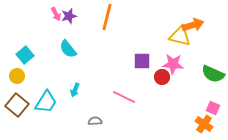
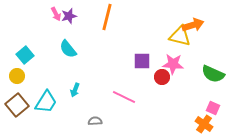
brown square: rotated 10 degrees clockwise
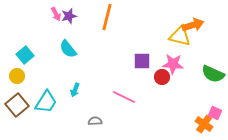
pink square: moved 2 px right, 5 px down
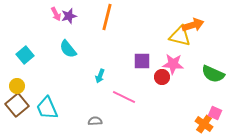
yellow circle: moved 10 px down
cyan arrow: moved 25 px right, 14 px up
cyan trapezoid: moved 1 px right, 6 px down; rotated 125 degrees clockwise
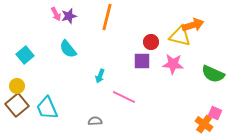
red circle: moved 11 px left, 35 px up
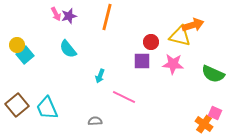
yellow circle: moved 41 px up
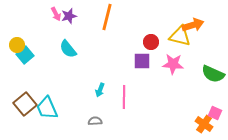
cyan arrow: moved 14 px down
pink line: rotated 65 degrees clockwise
brown square: moved 8 px right, 1 px up
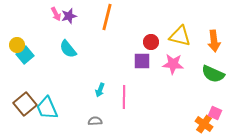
orange arrow: moved 21 px right, 16 px down; rotated 100 degrees clockwise
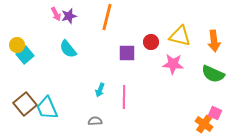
purple square: moved 15 px left, 8 px up
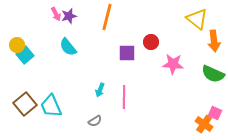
yellow triangle: moved 17 px right, 17 px up; rotated 25 degrees clockwise
cyan semicircle: moved 2 px up
cyan trapezoid: moved 4 px right, 2 px up
gray semicircle: rotated 152 degrees clockwise
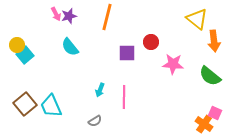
cyan semicircle: moved 2 px right
green semicircle: moved 3 px left, 2 px down; rotated 15 degrees clockwise
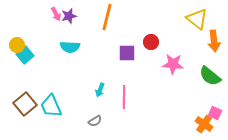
cyan semicircle: rotated 48 degrees counterclockwise
